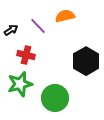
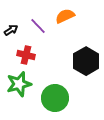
orange semicircle: rotated 12 degrees counterclockwise
green star: moved 1 px left
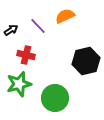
black hexagon: rotated 16 degrees clockwise
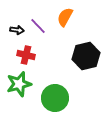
orange semicircle: moved 1 px down; rotated 36 degrees counterclockwise
black arrow: moved 6 px right; rotated 40 degrees clockwise
black hexagon: moved 5 px up
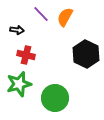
purple line: moved 3 px right, 12 px up
black hexagon: moved 2 px up; rotated 20 degrees counterclockwise
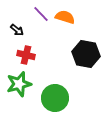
orange semicircle: rotated 78 degrees clockwise
black arrow: rotated 32 degrees clockwise
black hexagon: rotated 16 degrees counterclockwise
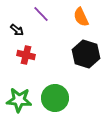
orange semicircle: moved 16 px right; rotated 132 degrees counterclockwise
black hexagon: rotated 8 degrees clockwise
green star: moved 16 px down; rotated 20 degrees clockwise
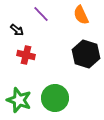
orange semicircle: moved 2 px up
green star: rotated 15 degrees clockwise
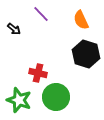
orange semicircle: moved 5 px down
black arrow: moved 3 px left, 1 px up
red cross: moved 12 px right, 18 px down
green circle: moved 1 px right, 1 px up
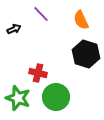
black arrow: rotated 64 degrees counterclockwise
green star: moved 1 px left, 2 px up
